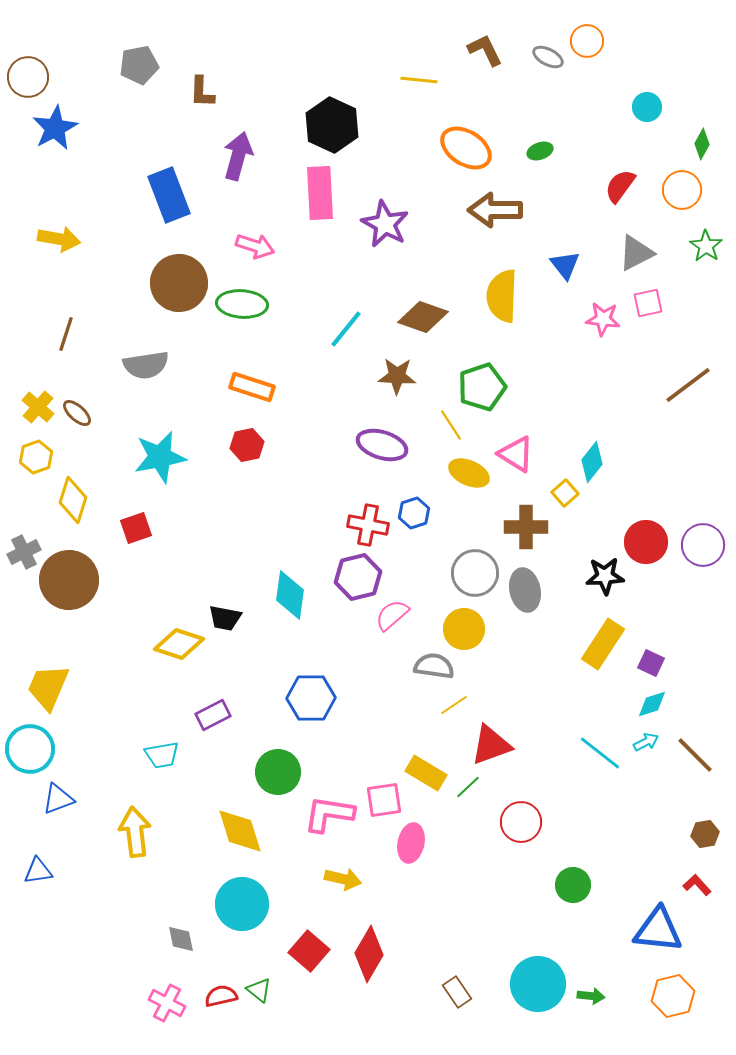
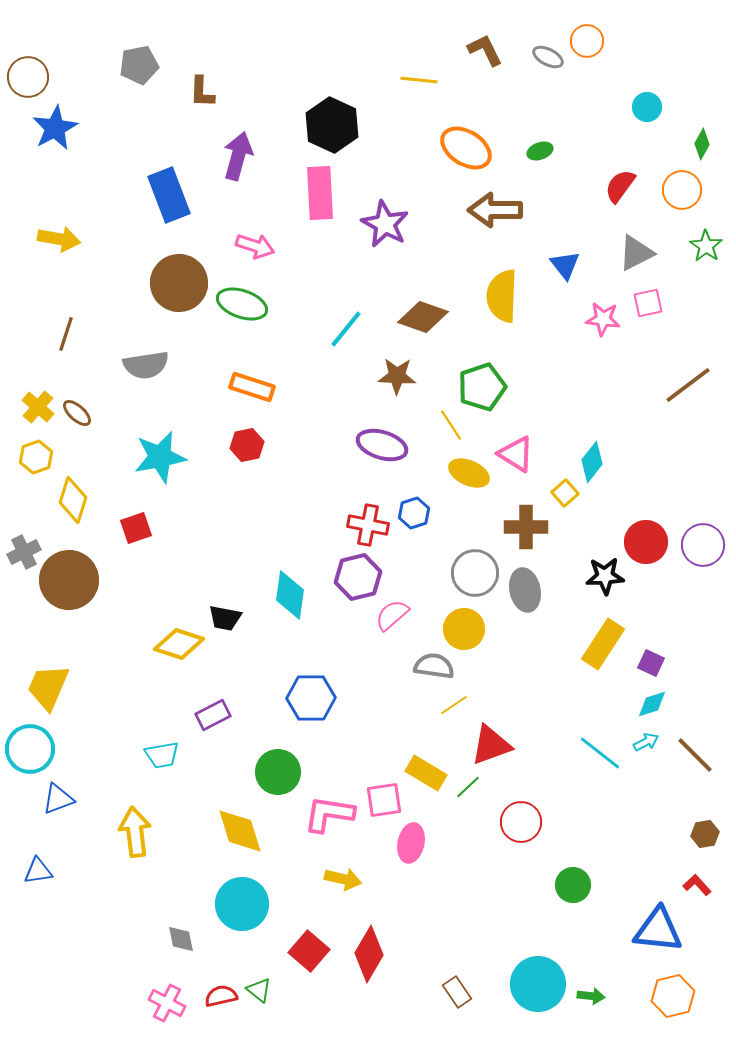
green ellipse at (242, 304): rotated 15 degrees clockwise
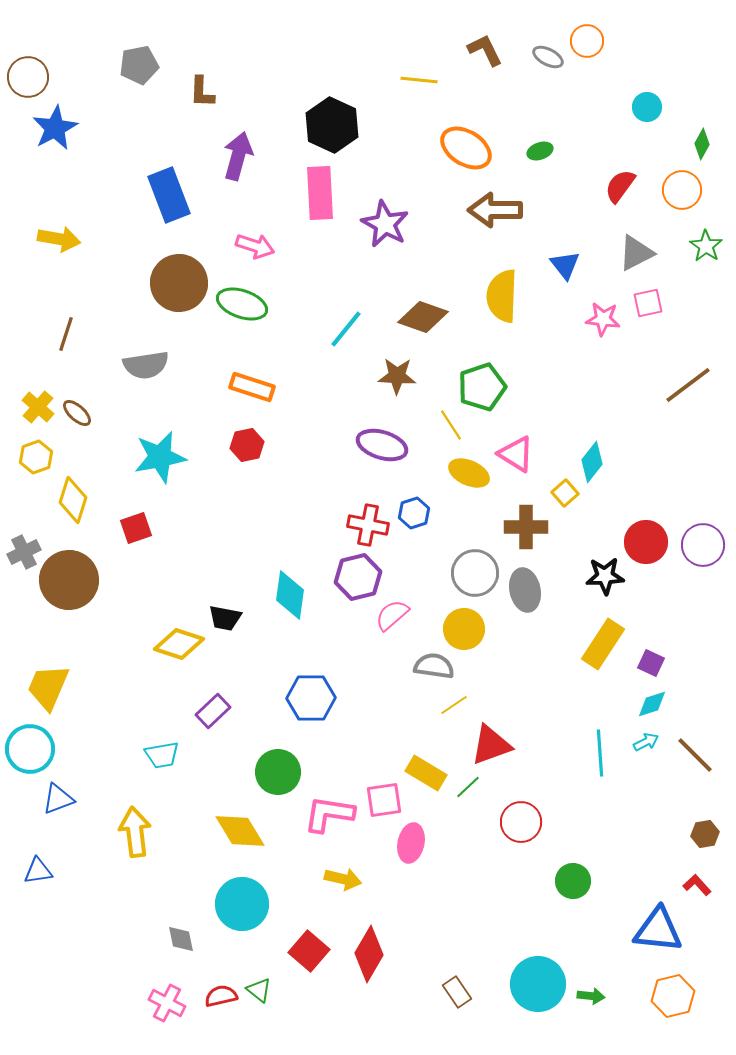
purple rectangle at (213, 715): moved 4 px up; rotated 16 degrees counterclockwise
cyan line at (600, 753): rotated 48 degrees clockwise
yellow diamond at (240, 831): rotated 14 degrees counterclockwise
green circle at (573, 885): moved 4 px up
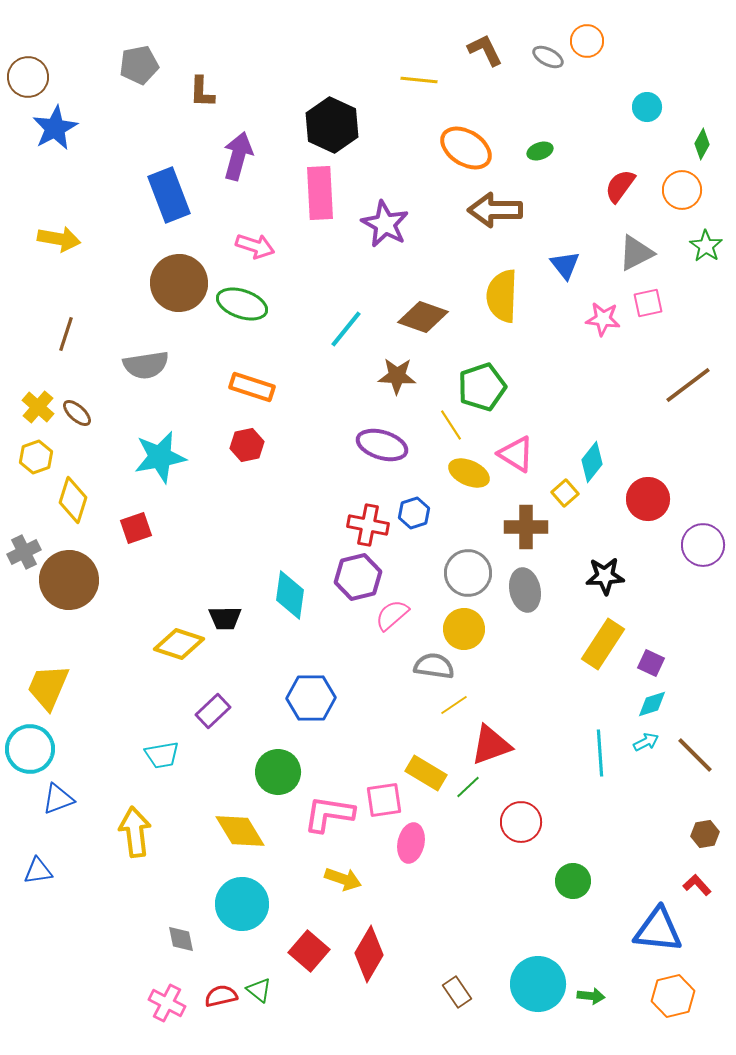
red circle at (646, 542): moved 2 px right, 43 px up
gray circle at (475, 573): moved 7 px left
black trapezoid at (225, 618): rotated 12 degrees counterclockwise
yellow arrow at (343, 879): rotated 6 degrees clockwise
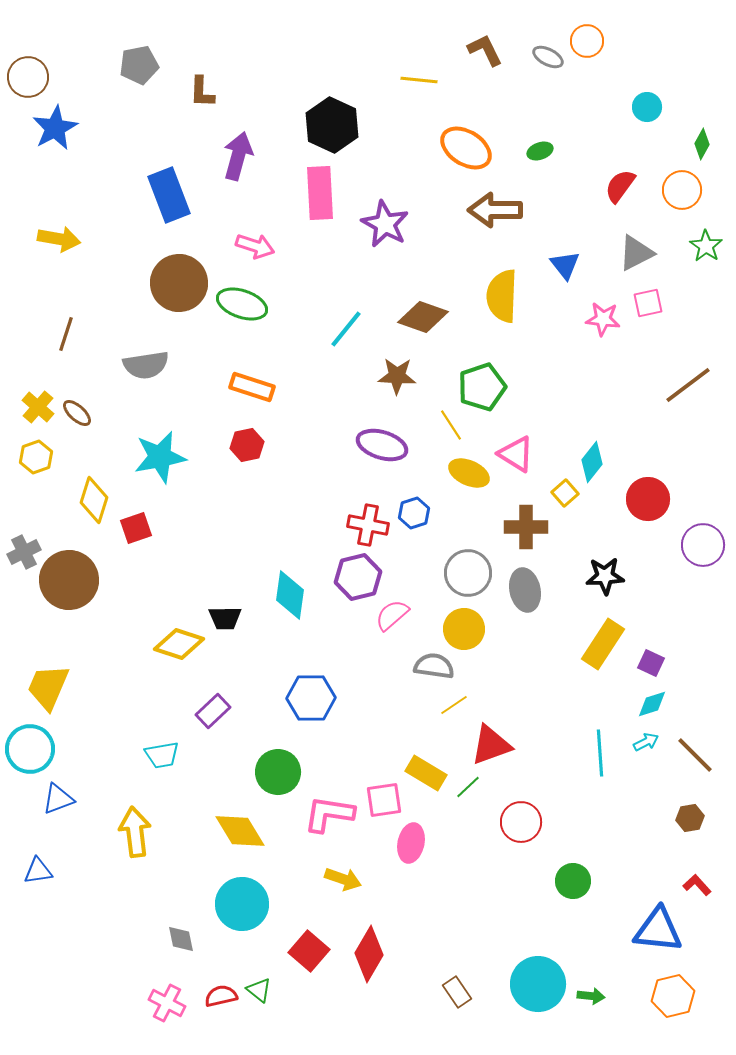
yellow diamond at (73, 500): moved 21 px right
brown hexagon at (705, 834): moved 15 px left, 16 px up
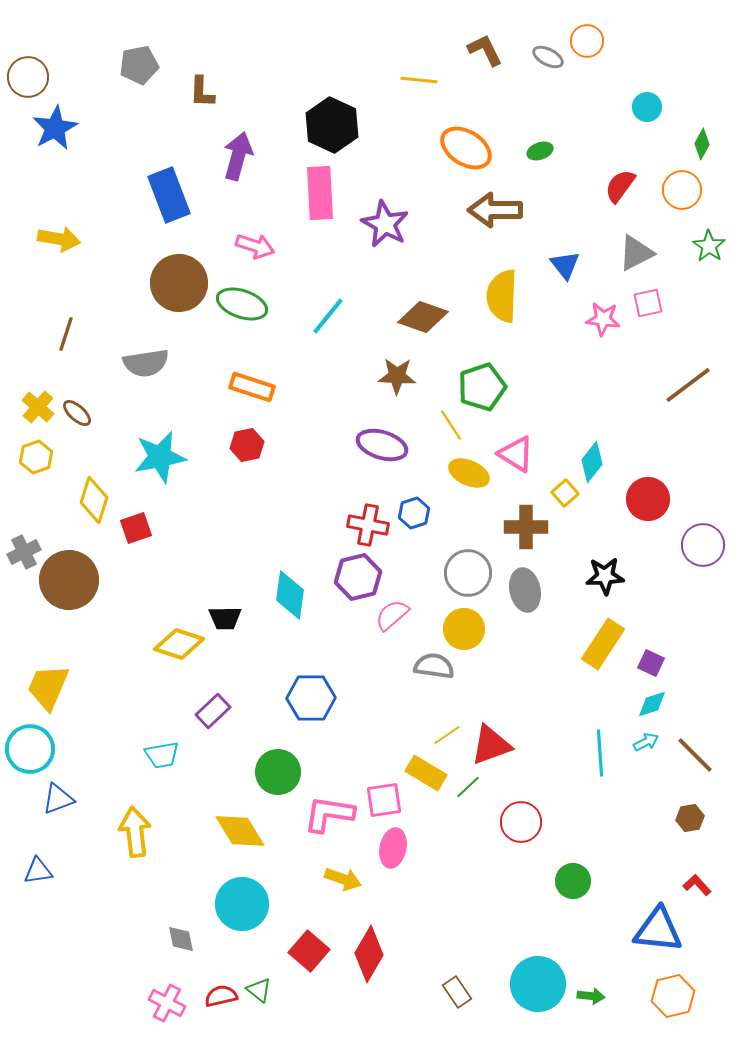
green star at (706, 246): moved 3 px right
cyan line at (346, 329): moved 18 px left, 13 px up
gray semicircle at (146, 365): moved 2 px up
yellow line at (454, 705): moved 7 px left, 30 px down
pink ellipse at (411, 843): moved 18 px left, 5 px down
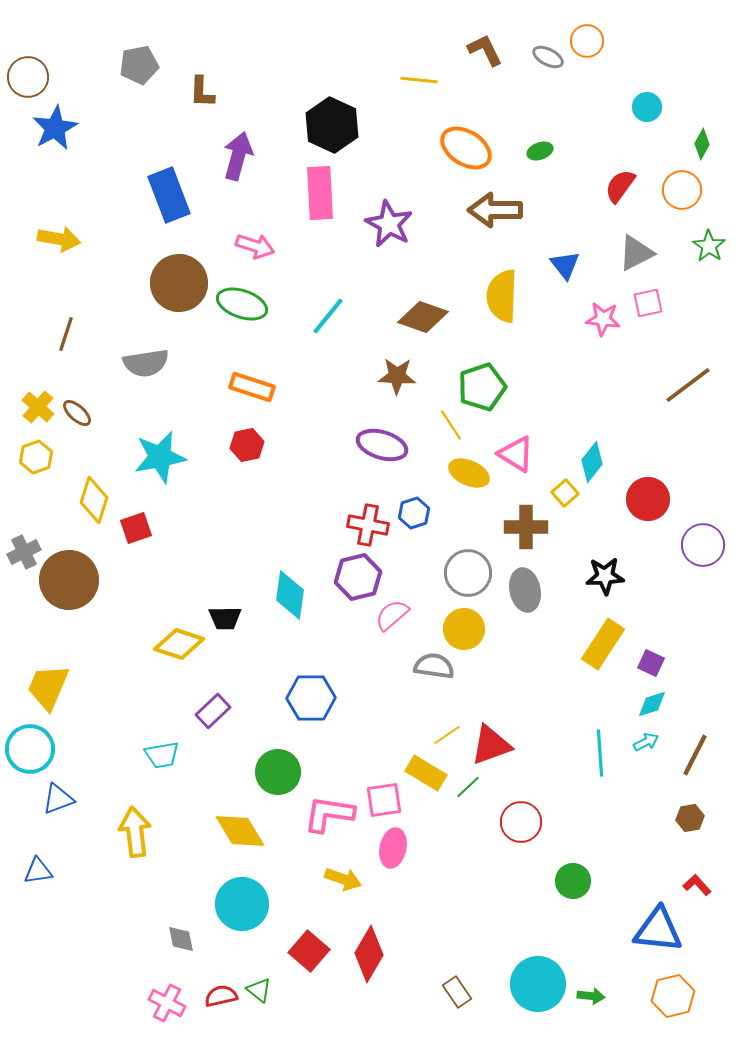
purple star at (385, 224): moved 4 px right
brown line at (695, 755): rotated 72 degrees clockwise
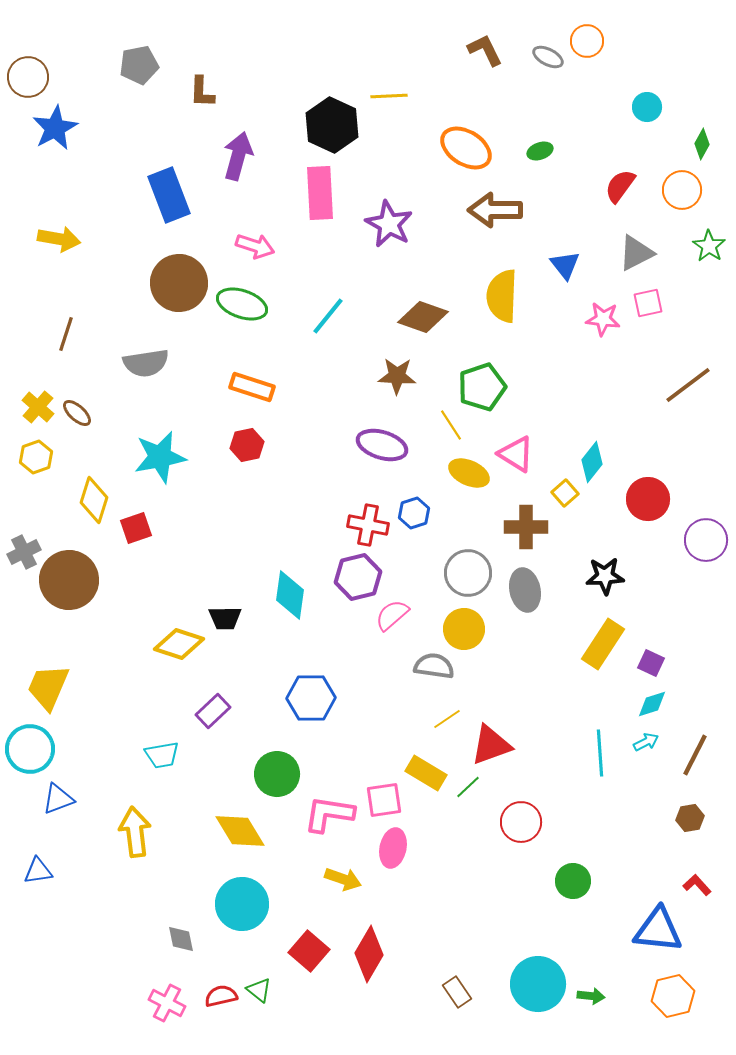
yellow line at (419, 80): moved 30 px left, 16 px down; rotated 9 degrees counterclockwise
purple circle at (703, 545): moved 3 px right, 5 px up
yellow line at (447, 735): moved 16 px up
green circle at (278, 772): moved 1 px left, 2 px down
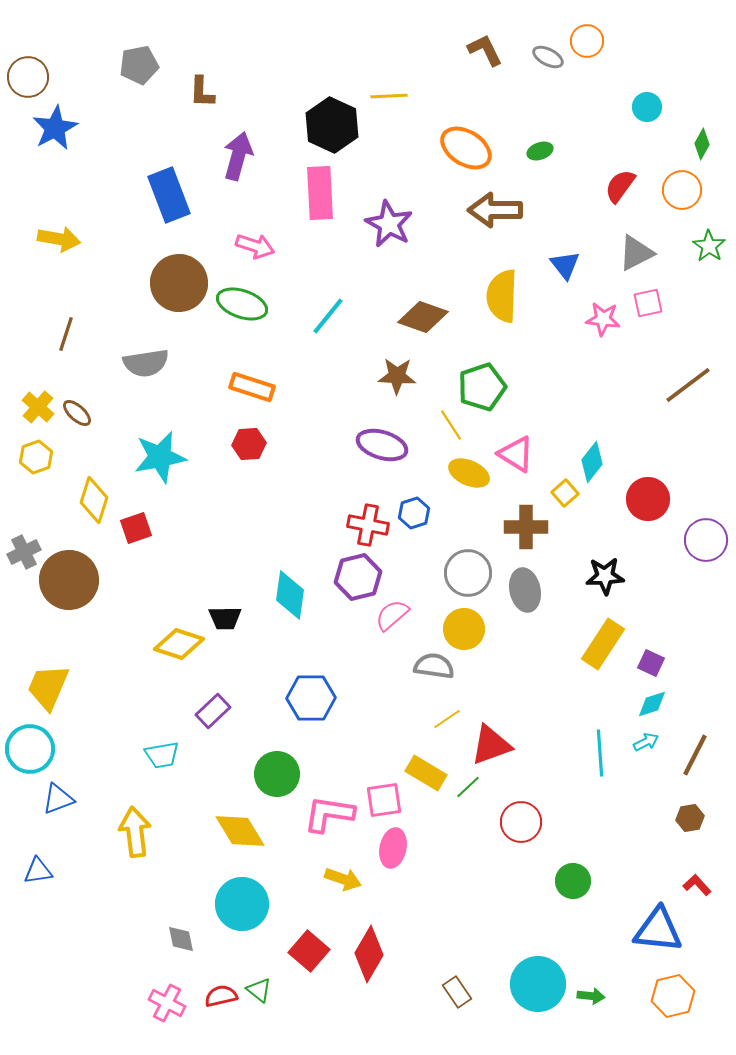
red hexagon at (247, 445): moved 2 px right, 1 px up; rotated 8 degrees clockwise
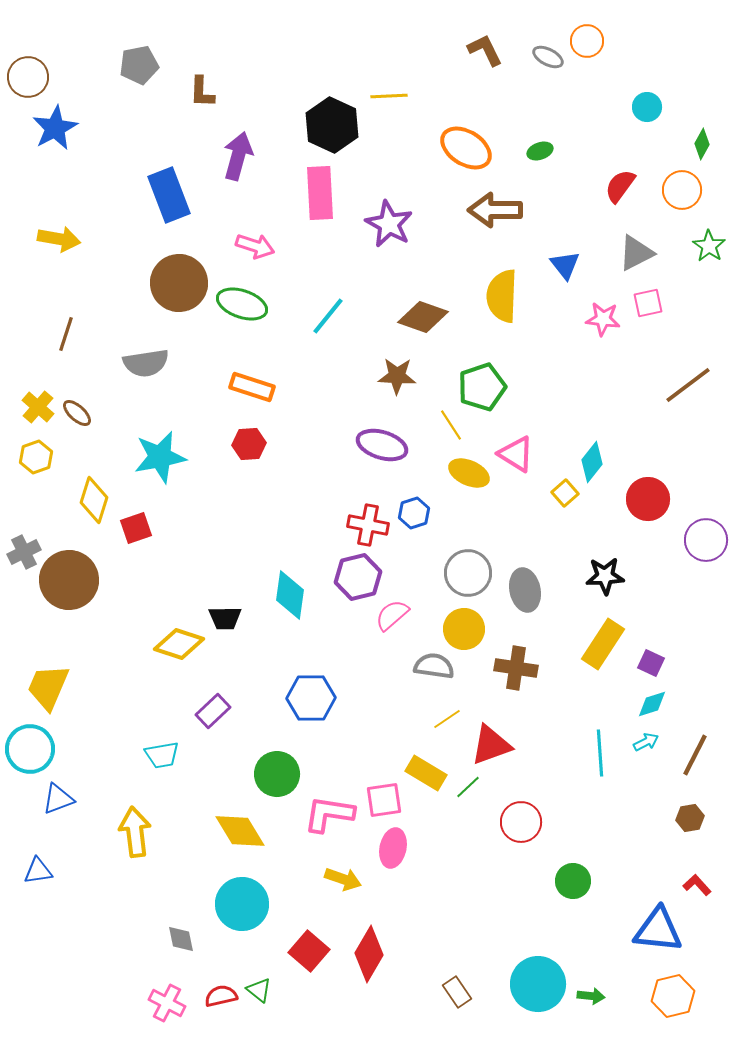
brown cross at (526, 527): moved 10 px left, 141 px down; rotated 9 degrees clockwise
